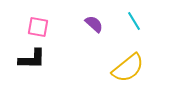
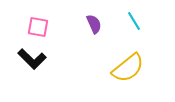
purple semicircle: rotated 24 degrees clockwise
black L-shape: rotated 44 degrees clockwise
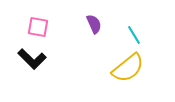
cyan line: moved 14 px down
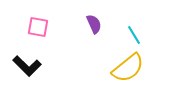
black L-shape: moved 5 px left, 7 px down
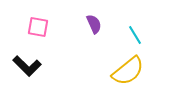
cyan line: moved 1 px right
yellow semicircle: moved 3 px down
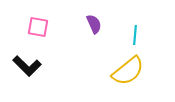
cyan line: rotated 36 degrees clockwise
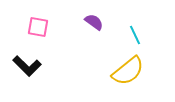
purple semicircle: moved 2 px up; rotated 30 degrees counterclockwise
cyan line: rotated 30 degrees counterclockwise
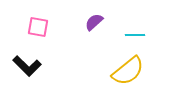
purple semicircle: rotated 78 degrees counterclockwise
cyan line: rotated 66 degrees counterclockwise
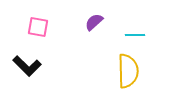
yellow semicircle: rotated 52 degrees counterclockwise
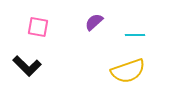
yellow semicircle: rotated 72 degrees clockwise
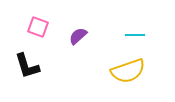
purple semicircle: moved 16 px left, 14 px down
pink square: rotated 10 degrees clockwise
black L-shape: rotated 28 degrees clockwise
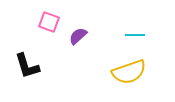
pink square: moved 11 px right, 5 px up
yellow semicircle: moved 1 px right, 1 px down
